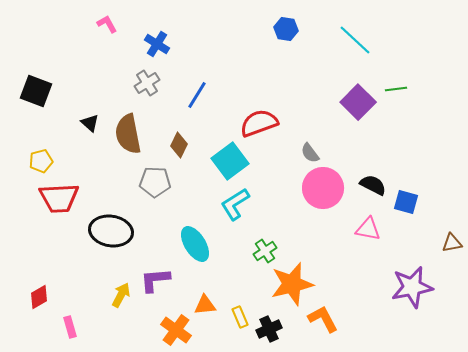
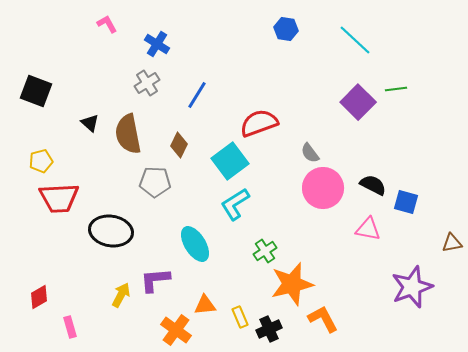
purple star: rotated 9 degrees counterclockwise
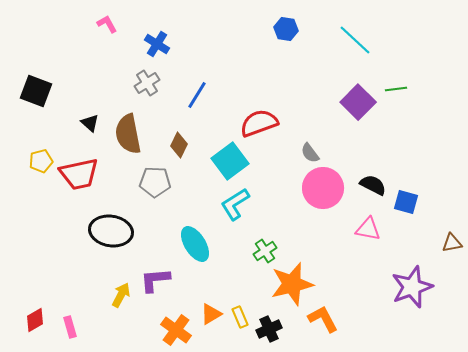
red trapezoid: moved 20 px right, 24 px up; rotated 9 degrees counterclockwise
red diamond: moved 4 px left, 23 px down
orange triangle: moved 6 px right, 9 px down; rotated 25 degrees counterclockwise
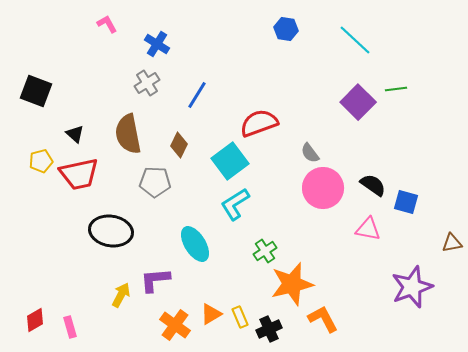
black triangle: moved 15 px left, 11 px down
black semicircle: rotated 8 degrees clockwise
orange cross: moved 1 px left, 5 px up
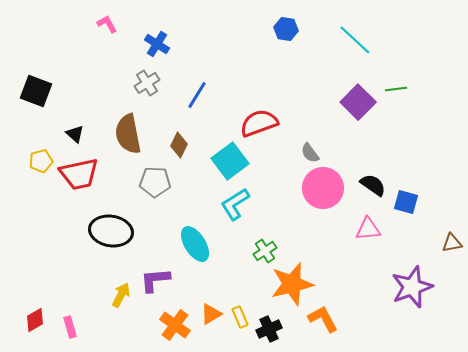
pink triangle: rotated 16 degrees counterclockwise
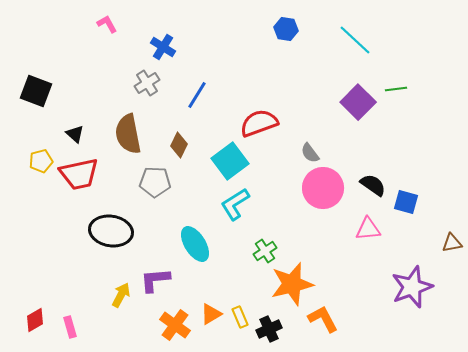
blue cross: moved 6 px right, 3 px down
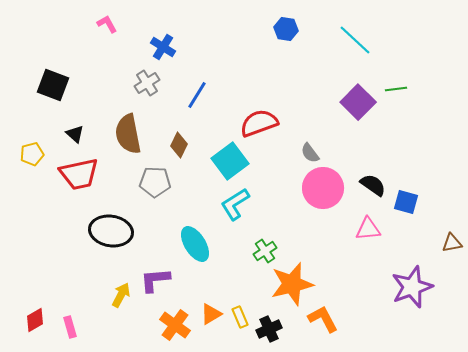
black square: moved 17 px right, 6 px up
yellow pentagon: moved 9 px left, 7 px up
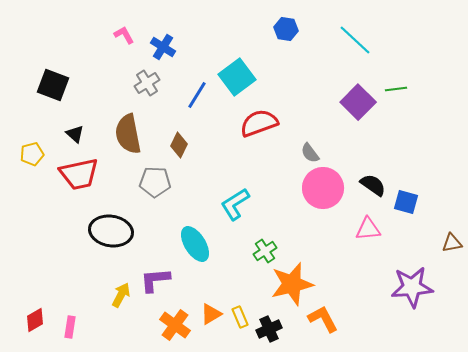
pink L-shape: moved 17 px right, 11 px down
cyan square: moved 7 px right, 84 px up
purple star: rotated 15 degrees clockwise
pink rectangle: rotated 25 degrees clockwise
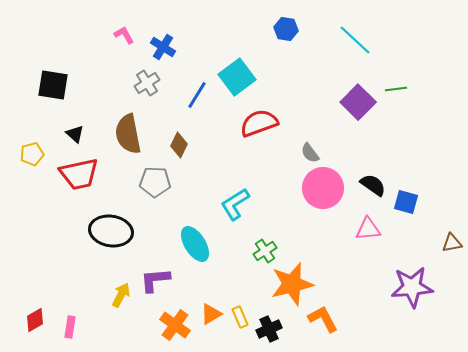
black square: rotated 12 degrees counterclockwise
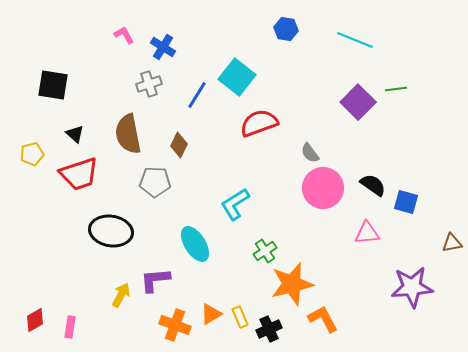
cyan line: rotated 21 degrees counterclockwise
cyan square: rotated 15 degrees counterclockwise
gray cross: moved 2 px right, 1 px down; rotated 15 degrees clockwise
red trapezoid: rotated 6 degrees counterclockwise
pink triangle: moved 1 px left, 4 px down
orange cross: rotated 16 degrees counterclockwise
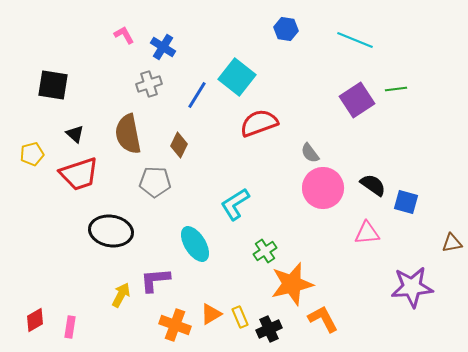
purple square: moved 1 px left, 2 px up; rotated 12 degrees clockwise
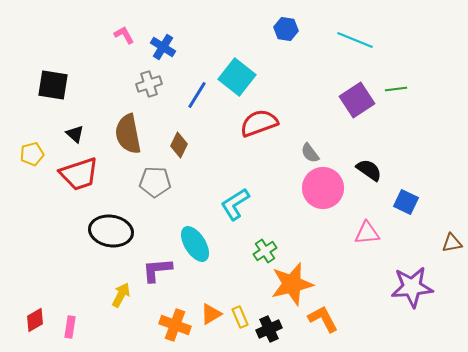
black semicircle: moved 4 px left, 15 px up
blue square: rotated 10 degrees clockwise
purple L-shape: moved 2 px right, 10 px up
